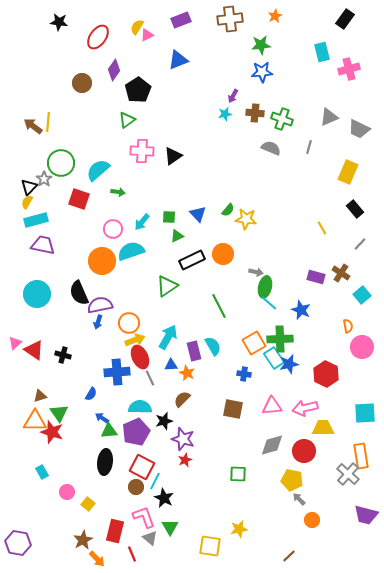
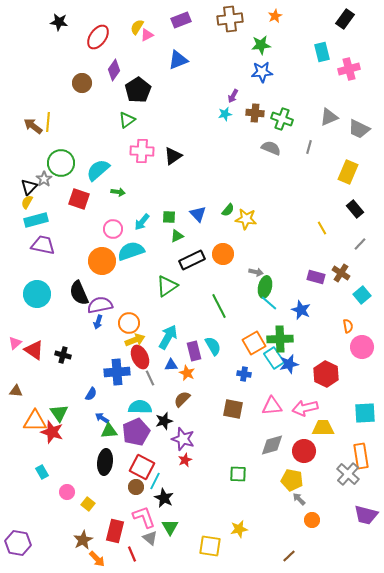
brown triangle at (40, 396): moved 24 px left, 5 px up; rotated 24 degrees clockwise
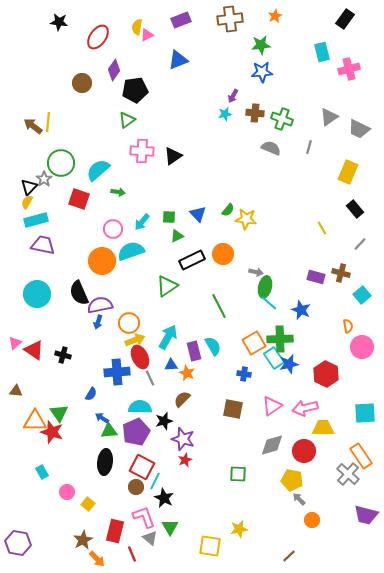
yellow semicircle at (137, 27): rotated 21 degrees counterclockwise
black pentagon at (138, 90): moved 3 px left; rotated 25 degrees clockwise
gray triangle at (329, 117): rotated 12 degrees counterclockwise
brown cross at (341, 273): rotated 18 degrees counterclockwise
pink triangle at (272, 406): rotated 30 degrees counterclockwise
orange rectangle at (361, 456): rotated 25 degrees counterclockwise
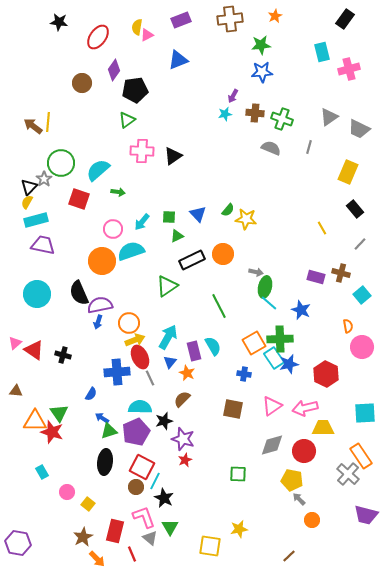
blue triangle at (171, 365): moved 1 px left, 3 px up; rotated 48 degrees counterclockwise
green triangle at (109, 431): rotated 12 degrees counterclockwise
brown star at (83, 540): moved 3 px up
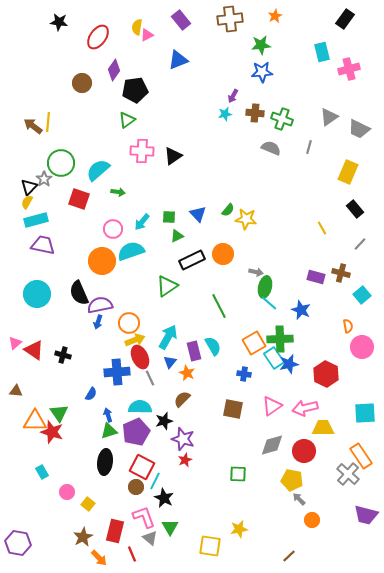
purple rectangle at (181, 20): rotated 72 degrees clockwise
blue arrow at (102, 418): moved 6 px right, 3 px up; rotated 40 degrees clockwise
orange arrow at (97, 559): moved 2 px right, 1 px up
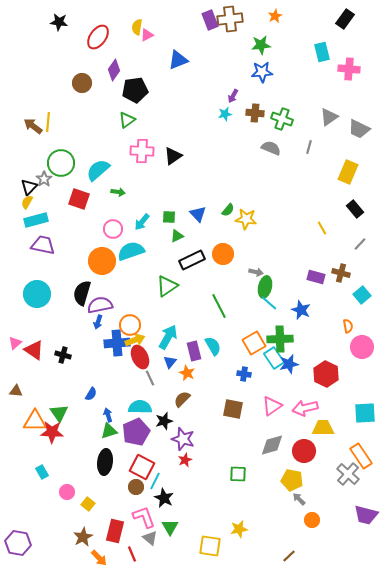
purple rectangle at (181, 20): moved 29 px right; rotated 18 degrees clockwise
pink cross at (349, 69): rotated 20 degrees clockwise
black semicircle at (79, 293): moved 3 px right; rotated 40 degrees clockwise
orange circle at (129, 323): moved 1 px right, 2 px down
blue cross at (117, 372): moved 29 px up
red star at (52, 432): rotated 15 degrees counterclockwise
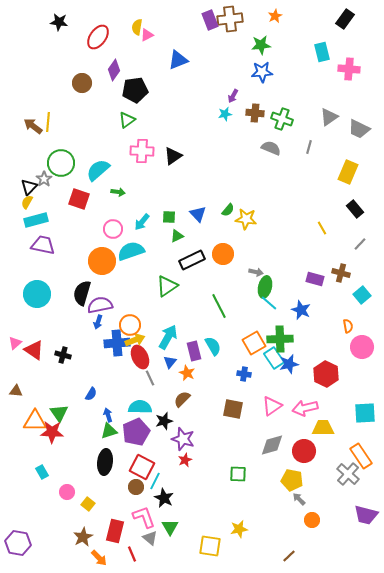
purple rectangle at (316, 277): moved 1 px left, 2 px down
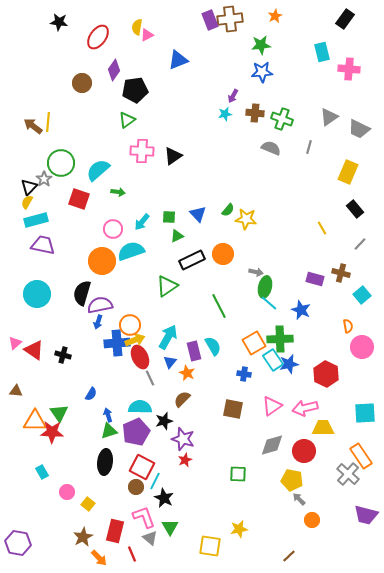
cyan rectangle at (274, 358): moved 1 px left, 2 px down
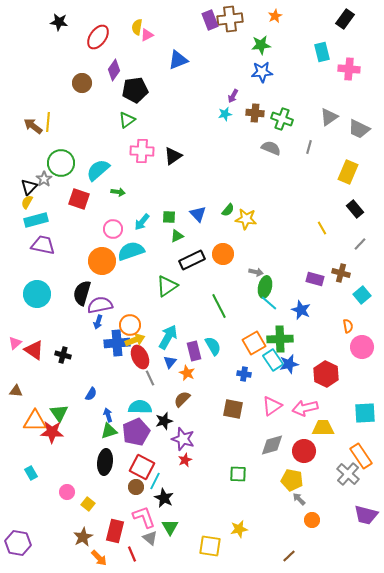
cyan rectangle at (42, 472): moved 11 px left, 1 px down
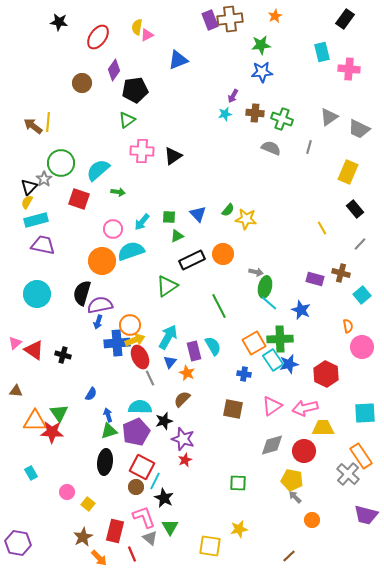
green square at (238, 474): moved 9 px down
gray arrow at (299, 499): moved 4 px left, 2 px up
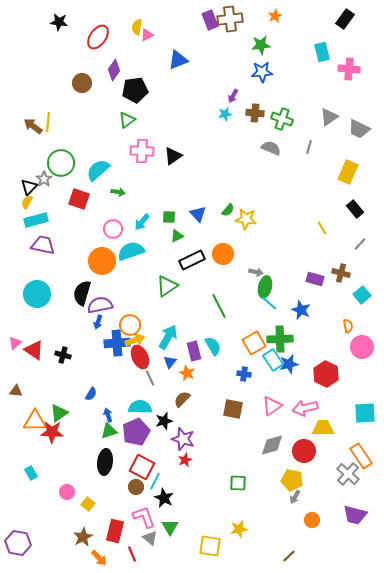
green triangle at (59, 413): rotated 30 degrees clockwise
gray arrow at (295, 497): rotated 104 degrees counterclockwise
purple trapezoid at (366, 515): moved 11 px left
